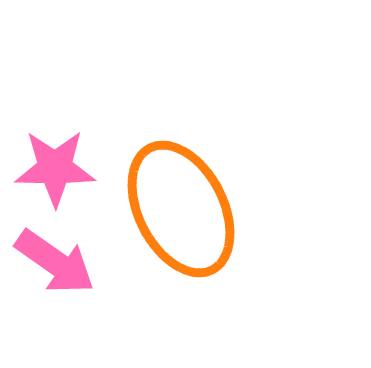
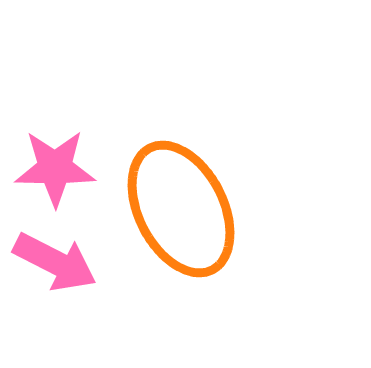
pink arrow: rotated 8 degrees counterclockwise
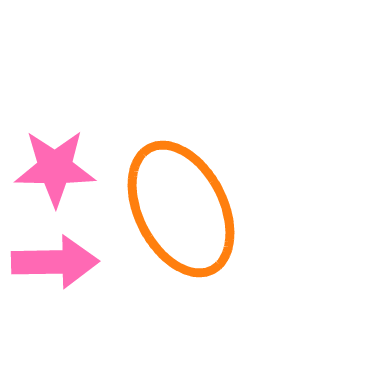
pink arrow: rotated 28 degrees counterclockwise
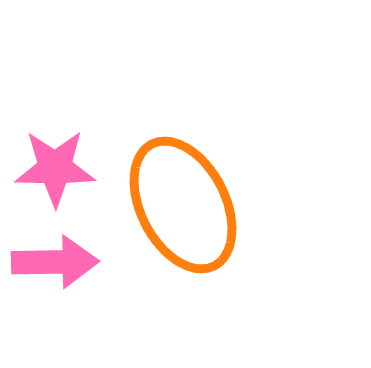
orange ellipse: moved 2 px right, 4 px up
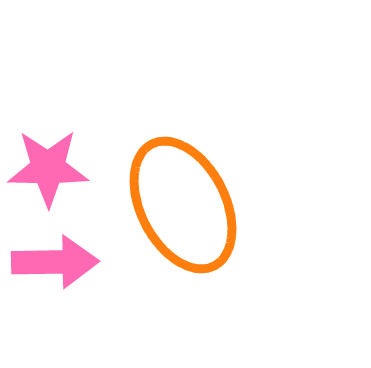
pink star: moved 7 px left
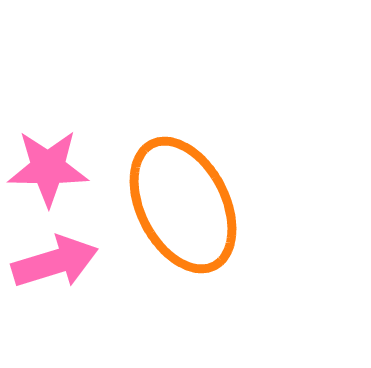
pink arrow: rotated 16 degrees counterclockwise
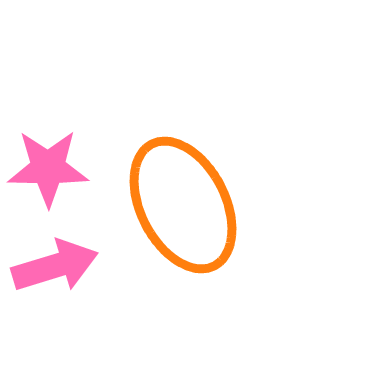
pink arrow: moved 4 px down
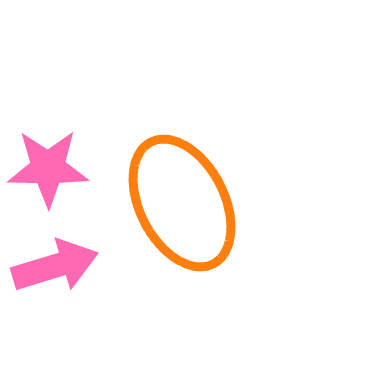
orange ellipse: moved 1 px left, 2 px up
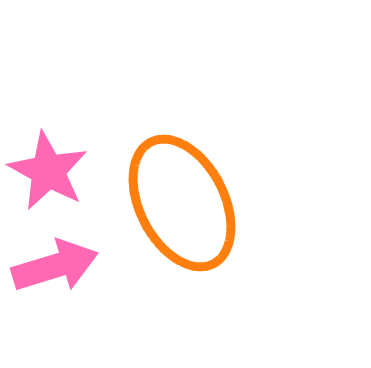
pink star: moved 3 px down; rotated 28 degrees clockwise
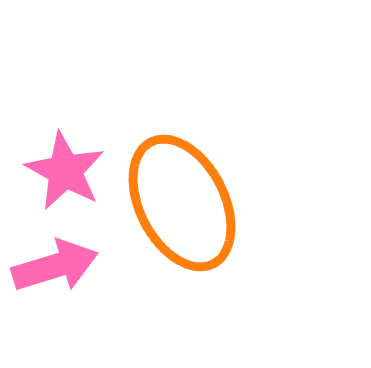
pink star: moved 17 px right
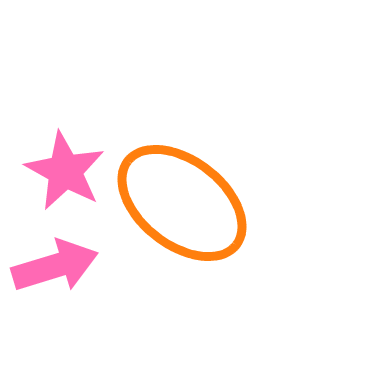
orange ellipse: rotated 25 degrees counterclockwise
